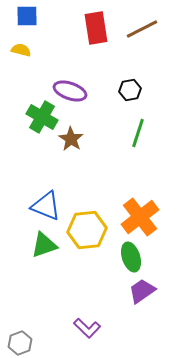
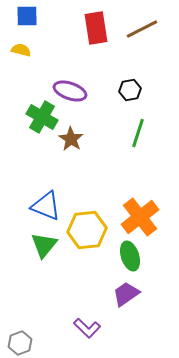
green triangle: rotated 32 degrees counterclockwise
green ellipse: moved 1 px left, 1 px up
purple trapezoid: moved 16 px left, 3 px down
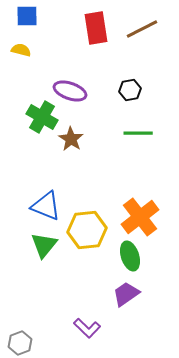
green line: rotated 72 degrees clockwise
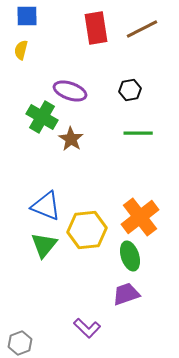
yellow semicircle: rotated 90 degrees counterclockwise
purple trapezoid: rotated 16 degrees clockwise
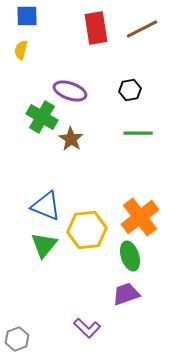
gray hexagon: moved 3 px left, 4 px up
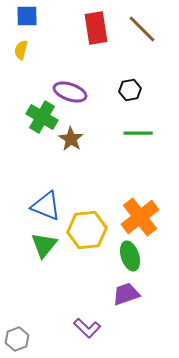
brown line: rotated 72 degrees clockwise
purple ellipse: moved 1 px down
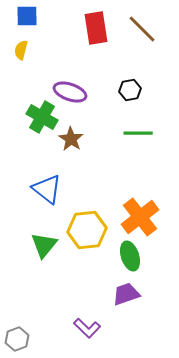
blue triangle: moved 1 px right, 17 px up; rotated 16 degrees clockwise
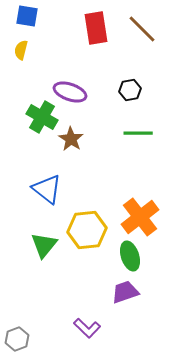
blue square: rotated 10 degrees clockwise
purple trapezoid: moved 1 px left, 2 px up
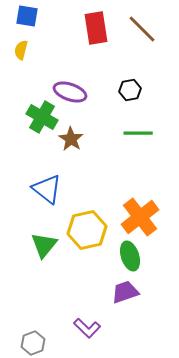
yellow hexagon: rotated 6 degrees counterclockwise
gray hexagon: moved 16 px right, 4 px down
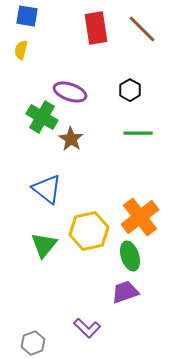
black hexagon: rotated 20 degrees counterclockwise
yellow hexagon: moved 2 px right, 1 px down
